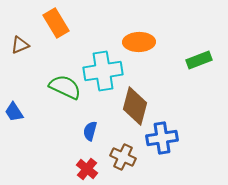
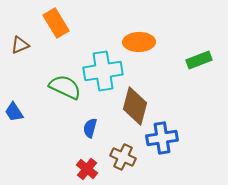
blue semicircle: moved 3 px up
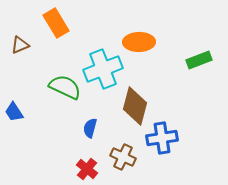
cyan cross: moved 2 px up; rotated 12 degrees counterclockwise
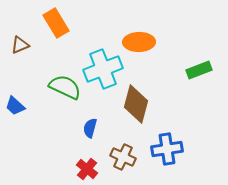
green rectangle: moved 10 px down
brown diamond: moved 1 px right, 2 px up
blue trapezoid: moved 1 px right, 6 px up; rotated 15 degrees counterclockwise
blue cross: moved 5 px right, 11 px down
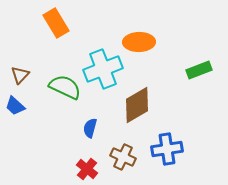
brown triangle: moved 30 px down; rotated 24 degrees counterclockwise
brown diamond: moved 1 px right, 1 px down; rotated 45 degrees clockwise
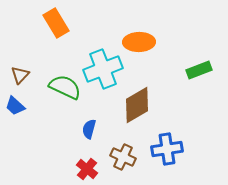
blue semicircle: moved 1 px left, 1 px down
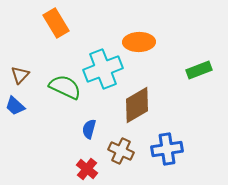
brown cross: moved 2 px left, 6 px up
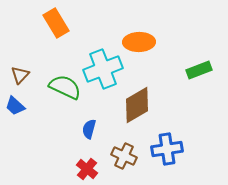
brown cross: moved 3 px right, 5 px down
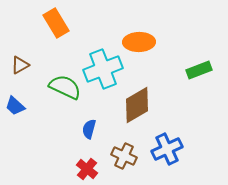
brown triangle: moved 10 px up; rotated 18 degrees clockwise
blue cross: rotated 16 degrees counterclockwise
